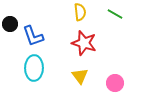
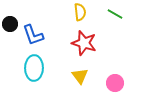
blue L-shape: moved 1 px up
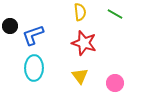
black circle: moved 2 px down
blue L-shape: rotated 90 degrees clockwise
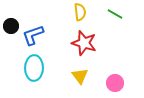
black circle: moved 1 px right
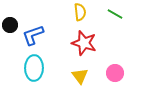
black circle: moved 1 px left, 1 px up
pink circle: moved 10 px up
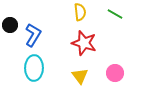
blue L-shape: rotated 140 degrees clockwise
